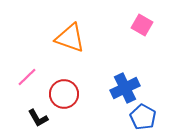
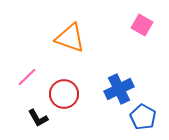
blue cross: moved 6 px left, 1 px down
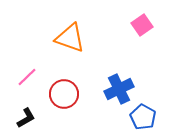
pink square: rotated 25 degrees clockwise
black L-shape: moved 12 px left; rotated 90 degrees counterclockwise
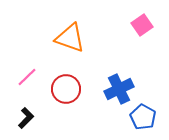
red circle: moved 2 px right, 5 px up
black L-shape: rotated 15 degrees counterclockwise
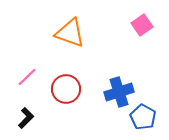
orange triangle: moved 5 px up
blue cross: moved 3 px down; rotated 8 degrees clockwise
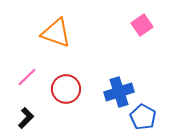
orange triangle: moved 14 px left
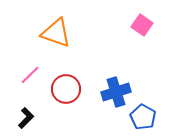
pink square: rotated 20 degrees counterclockwise
pink line: moved 3 px right, 2 px up
blue cross: moved 3 px left
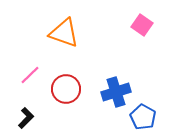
orange triangle: moved 8 px right
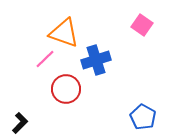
pink line: moved 15 px right, 16 px up
blue cross: moved 20 px left, 32 px up
black L-shape: moved 6 px left, 5 px down
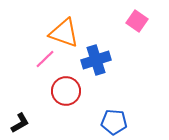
pink square: moved 5 px left, 4 px up
red circle: moved 2 px down
blue pentagon: moved 29 px left, 5 px down; rotated 25 degrees counterclockwise
black L-shape: rotated 15 degrees clockwise
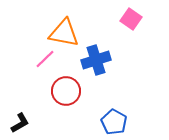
pink square: moved 6 px left, 2 px up
orange triangle: rotated 8 degrees counterclockwise
blue pentagon: rotated 25 degrees clockwise
